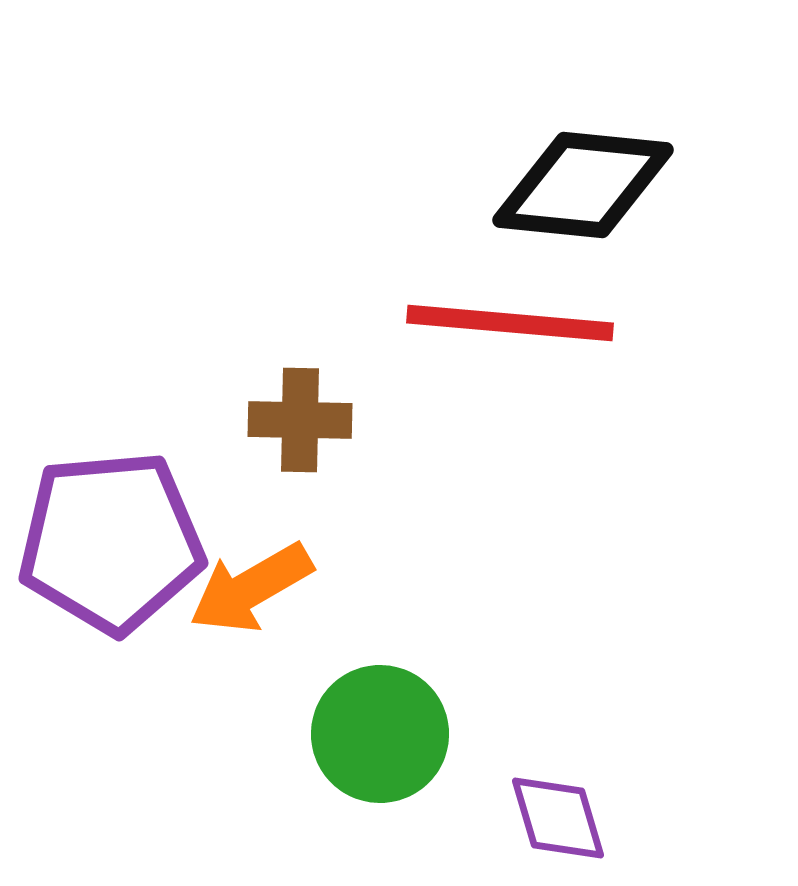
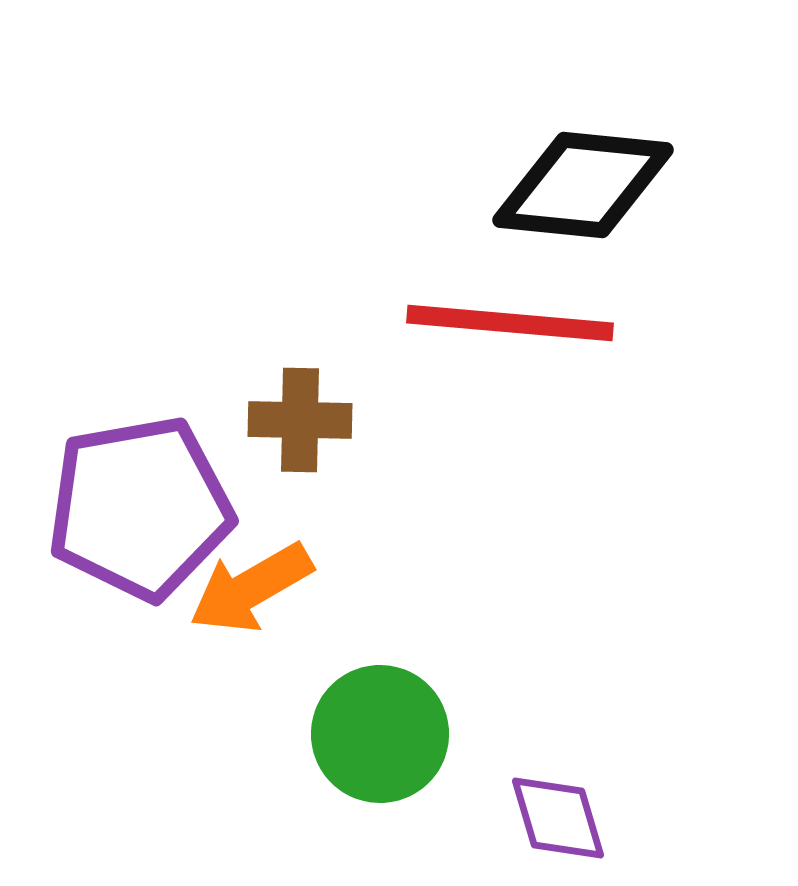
purple pentagon: moved 29 px right, 34 px up; rotated 5 degrees counterclockwise
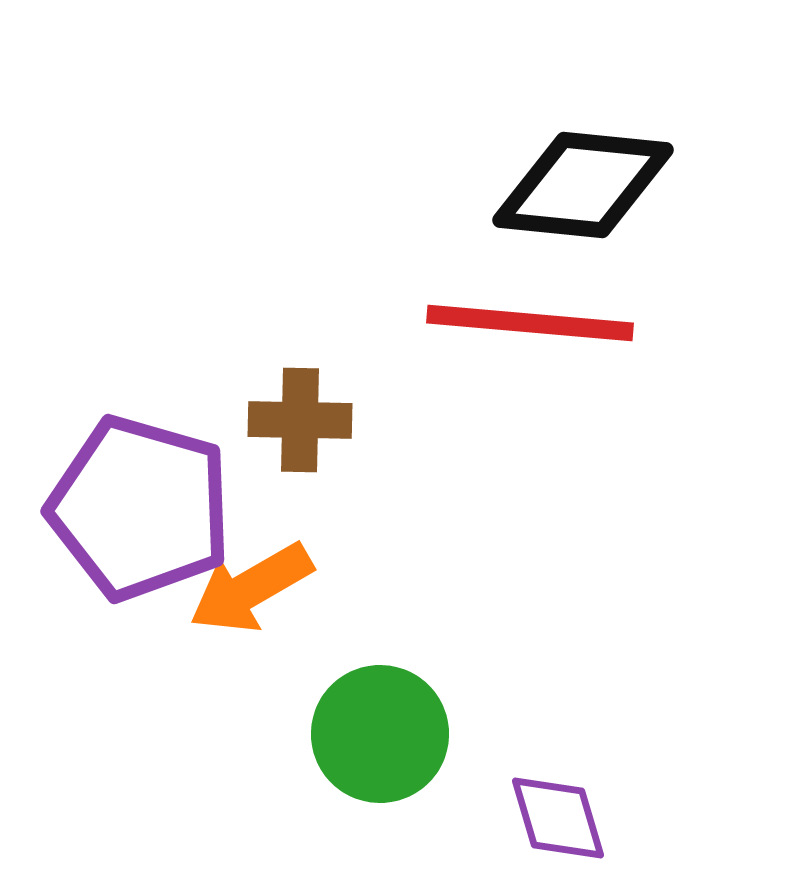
red line: moved 20 px right
purple pentagon: rotated 26 degrees clockwise
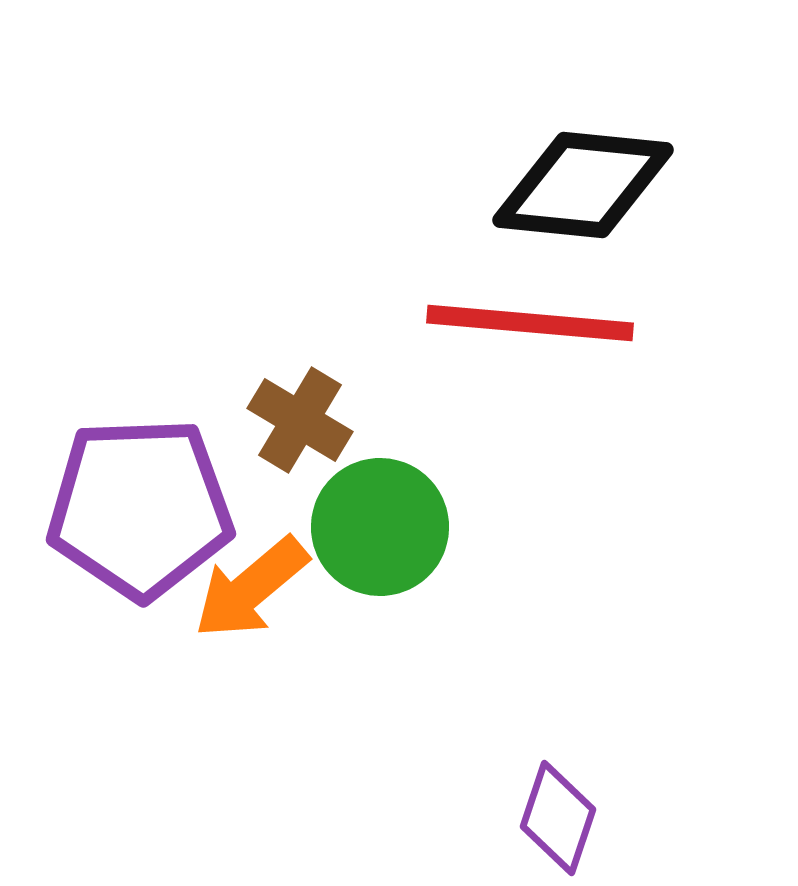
brown cross: rotated 30 degrees clockwise
purple pentagon: rotated 18 degrees counterclockwise
orange arrow: rotated 10 degrees counterclockwise
green circle: moved 207 px up
purple diamond: rotated 35 degrees clockwise
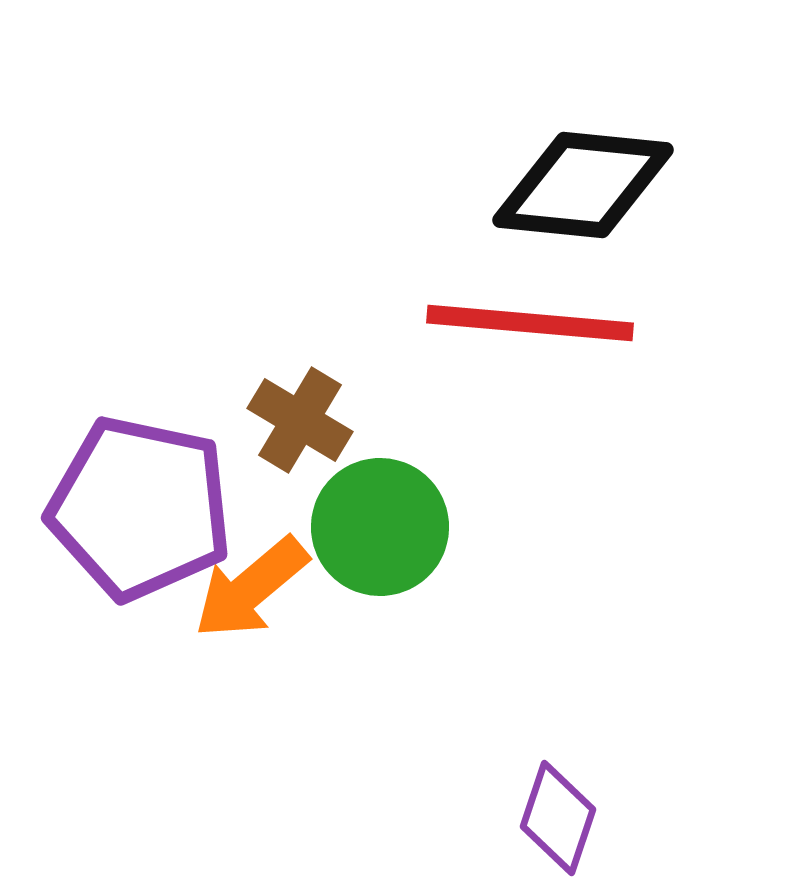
purple pentagon: rotated 14 degrees clockwise
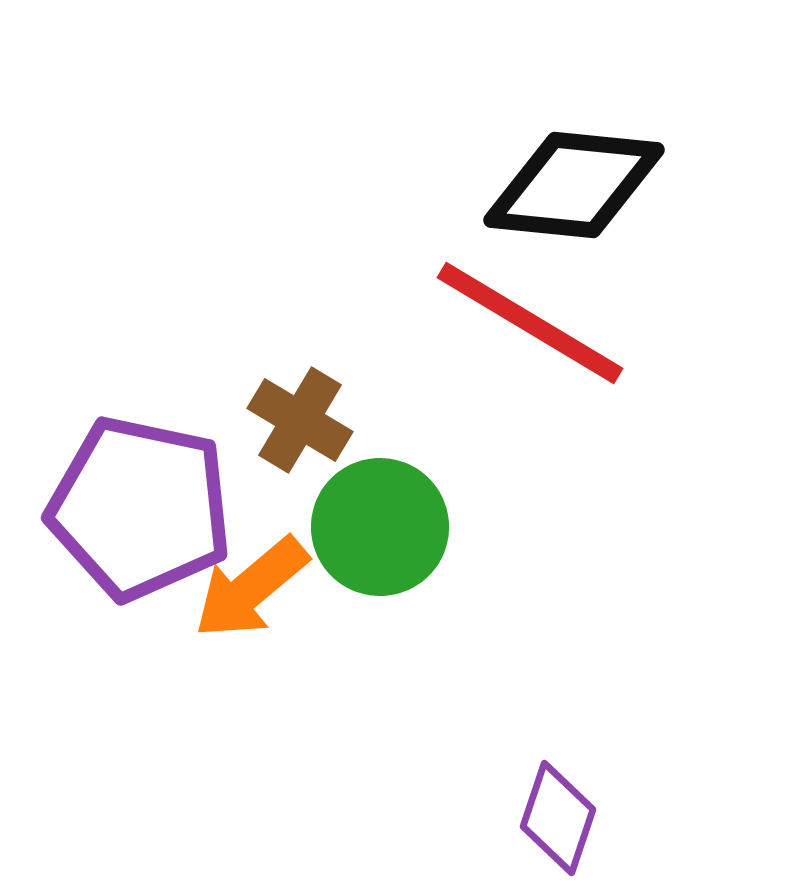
black diamond: moved 9 px left
red line: rotated 26 degrees clockwise
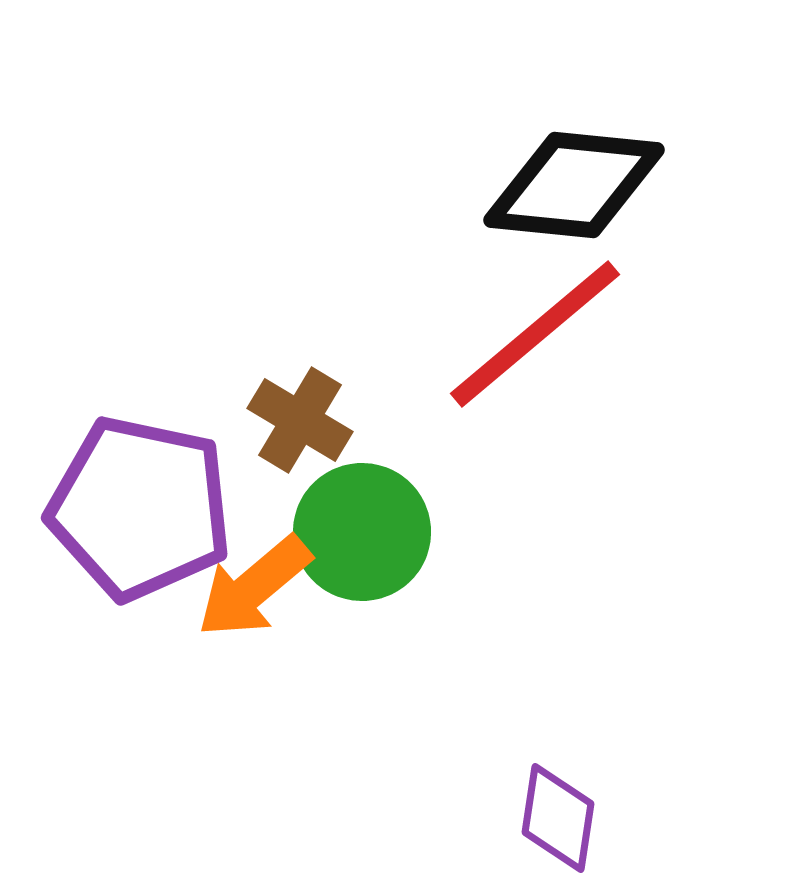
red line: moved 5 px right, 11 px down; rotated 71 degrees counterclockwise
green circle: moved 18 px left, 5 px down
orange arrow: moved 3 px right, 1 px up
purple diamond: rotated 10 degrees counterclockwise
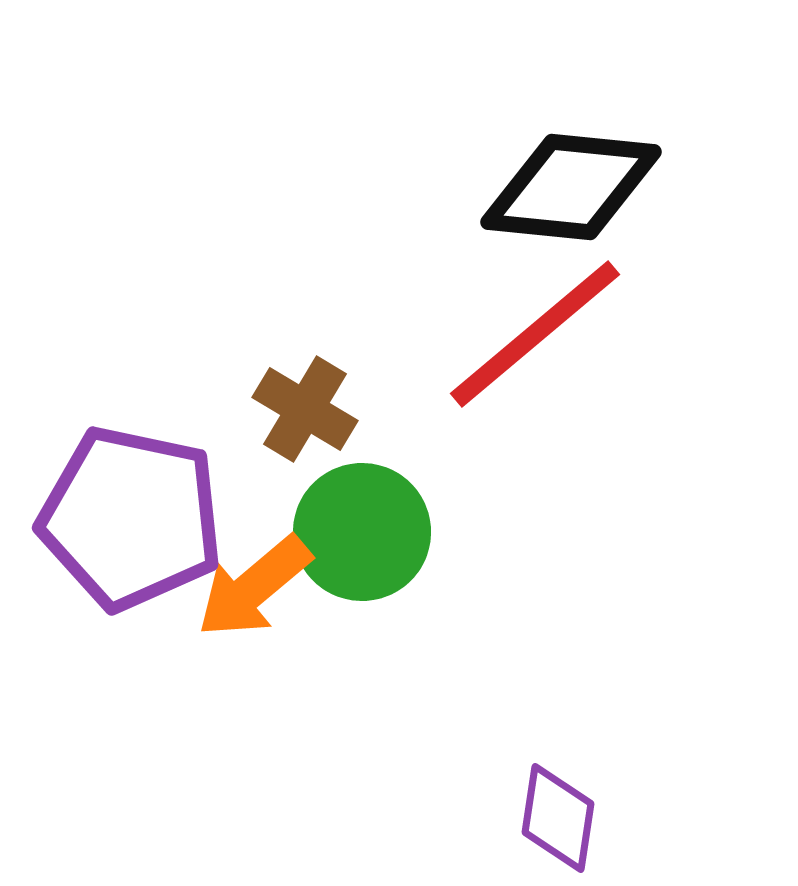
black diamond: moved 3 px left, 2 px down
brown cross: moved 5 px right, 11 px up
purple pentagon: moved 9 px left, 10 px down
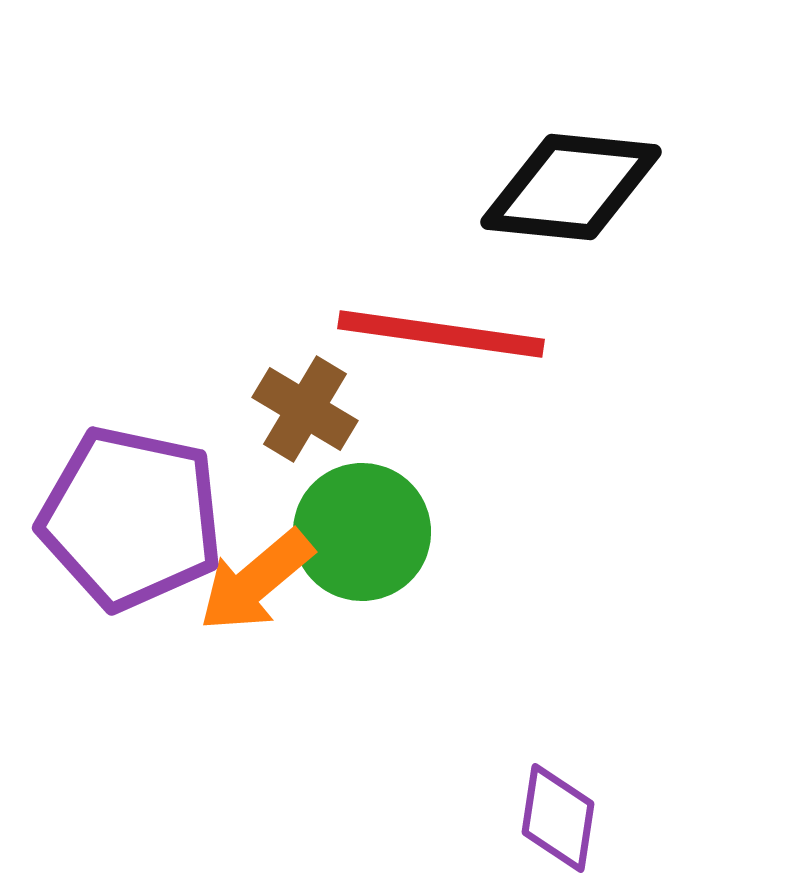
red line: moved 94 px left; rotated 48 degrees clockwise
orange arrow: moved 2 px right, 6 px up
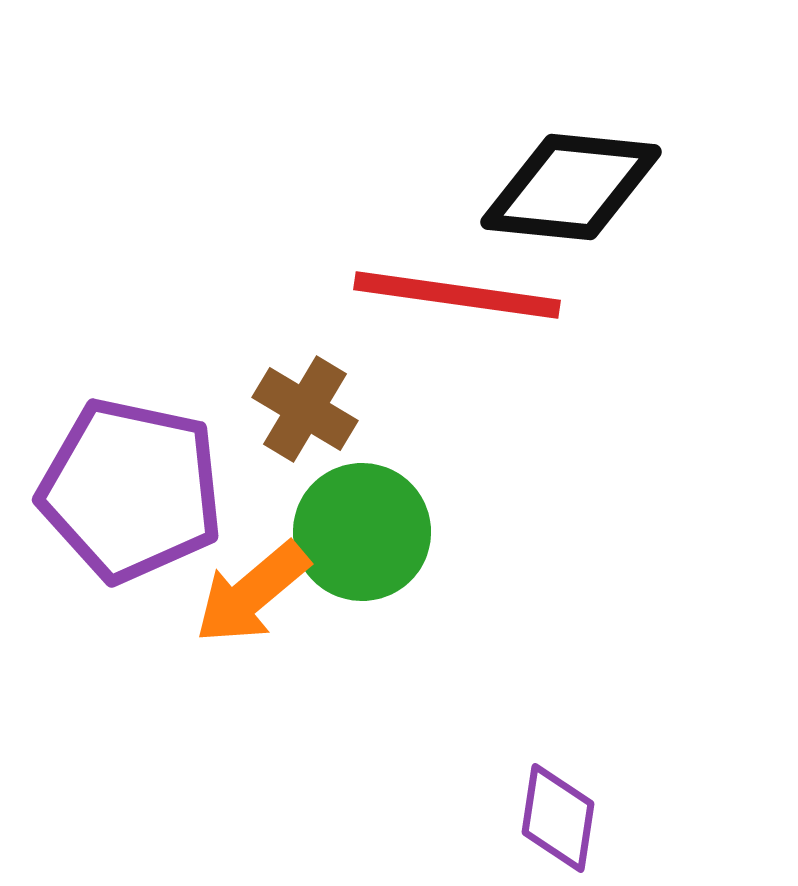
red line: moved 16 px right, 39 px up
purple pentagon: moved 28 px up
orange arrow: moved 4 px left, 12 px down
